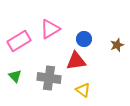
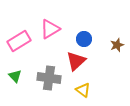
red triangle: rotated 35 degrees counterclockwise
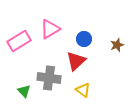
green triangle: moved 9 px right, 15 px down
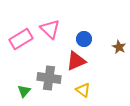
pink triangle: rotated 45 degrees counterclockwise
pink rectangle: moved 2 px right, 2 px up
brown star: moved 2 px right, 2 px down; rotated 24 degrees counterclockwise
red triangle: rotated 20 degrees clockwise
green triangle: rotated 24 degrees clockwise
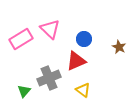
gray cross: rotated 30 degrees counterclockwise
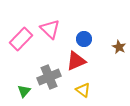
pink rectangle: rotated 15 degrees counterclockwise
gray cross: moved 1 px up
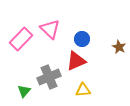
blue circle: moved 2 px left
yellow triangle: rotated 42 degrees counterclockwise
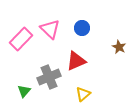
blue circle: moved 11 px up
yellow triangle: moved 4 px down; rotated 35 degrees counterclockwise
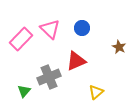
yellow triangle: moved 13 px right, 2 px up
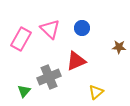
pink rectangle: rotated 15 degrees counterclockwise
brown star: rotated 24 degrees counterclockwise
